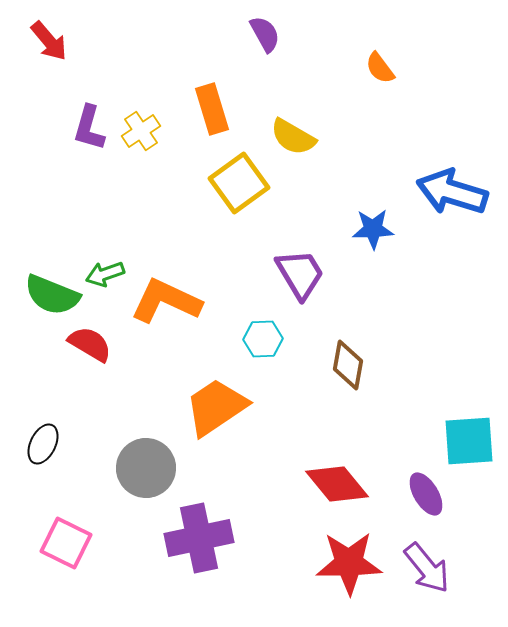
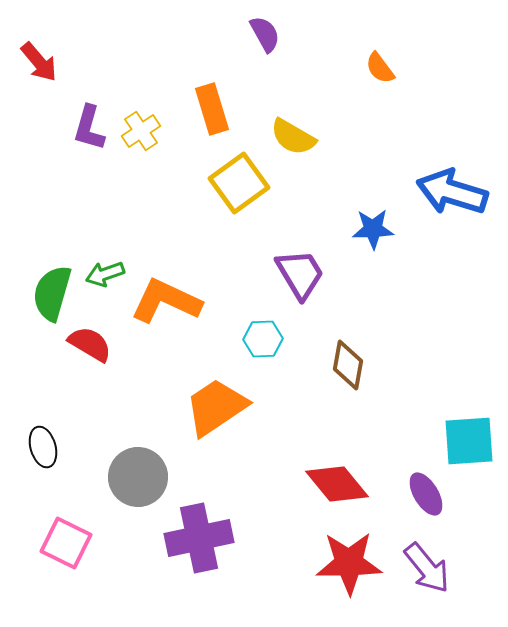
red arrow: moved 10 px left, 21 px down
green semicircle: moved 2 px up; rotated 84 degrees clockwise
black ellipse: moved 3 px down; rotated 42 degrees counterclockwise
gray circle: moved 8 px left, 9 px down
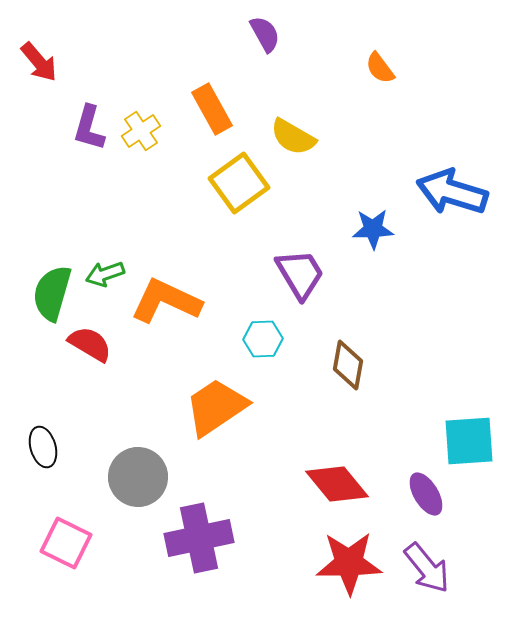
orange rectangle: rotated 12 degrees counterclockwise
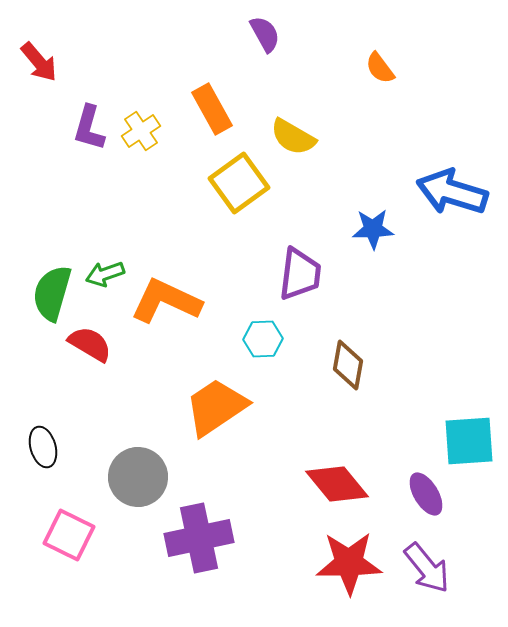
purple trapezoid: rotated 38 degrees clockwise
pink square: moved 3 px right, 8 px up
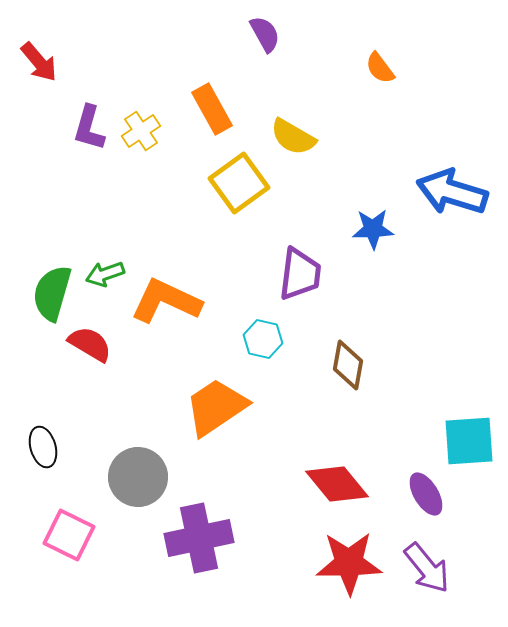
cyan hexagon: rotated 15 degrees clockwise
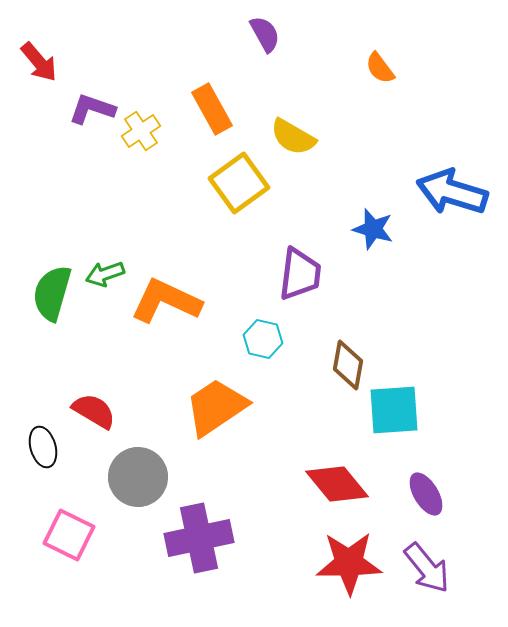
purple L-shape: moved 3 px right, 19 px up; rotated 93 degrees clockwise
blue star: rotated 18 degrees clockwise
red semicircle: moved 4 px right, 67 px down
cyan square: moved 75 px left, 31 px up
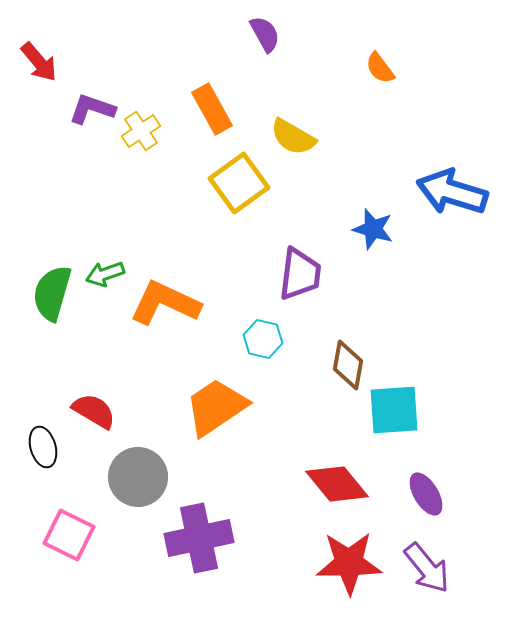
orange L-shape: moved 1 px left, 2 px down
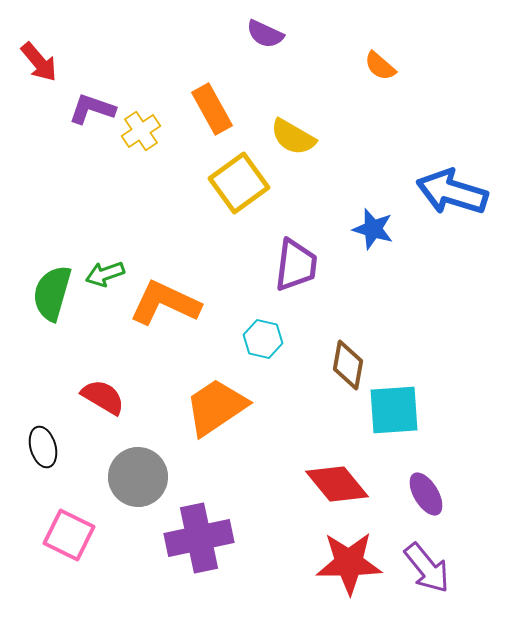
purple semicircle: rotated 144 degrees clockwise
orange semicircle: moved 2 px up; rotated 12 degrees counterclockwise
purple trapezoid: moved 4 px left, 9 px up
red semicircle: moved 9 px right, 14 px up
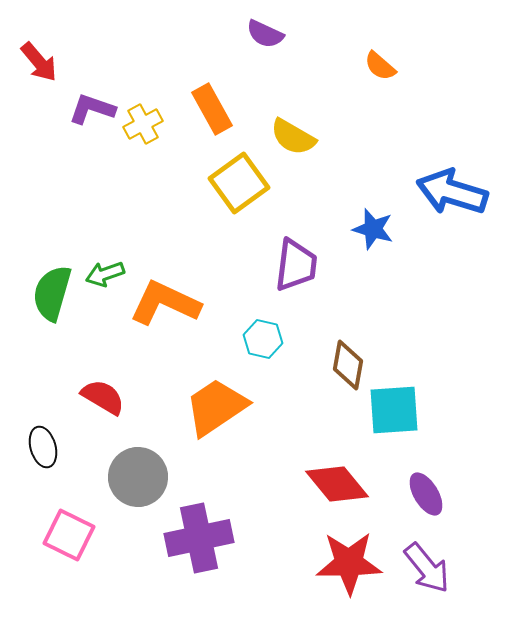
yellow cross: moved 2 px right, 7 px up; rotated 6 degrees clockwise
